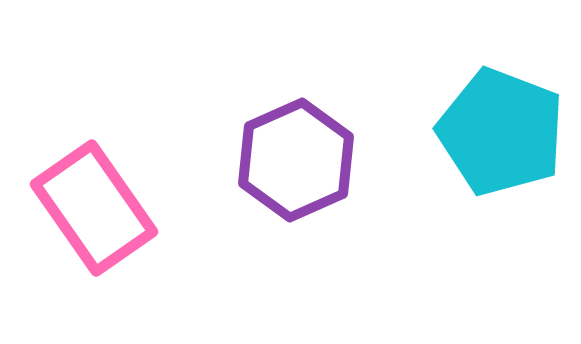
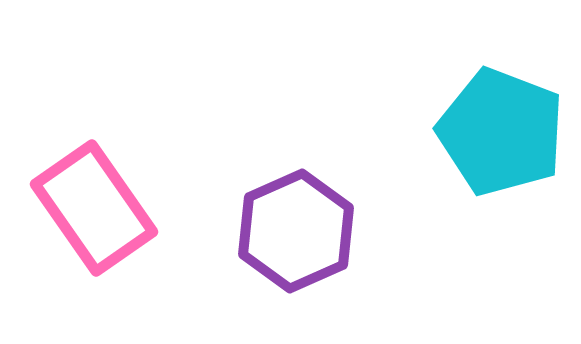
purple hexagon: moved 71 px down
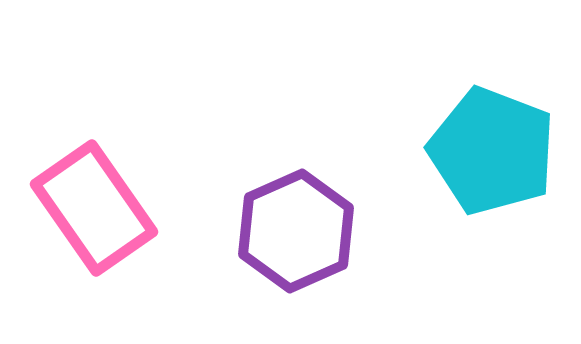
cyan pentagon: moved 9 px left, 19 px down
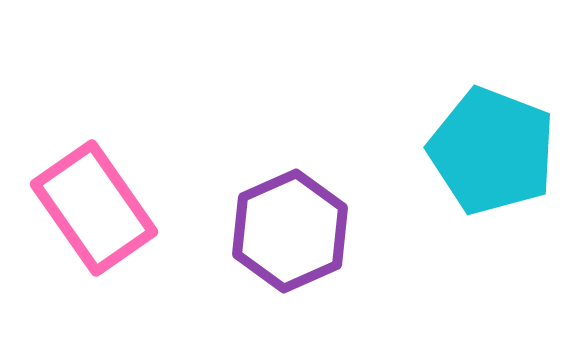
purple hexagon: moved 6 px left
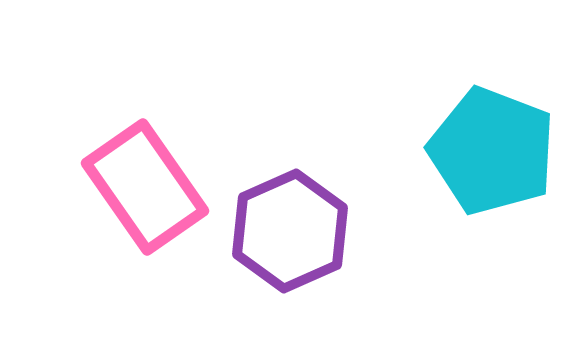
pink rectangle: moved 51 px right, 21 px up
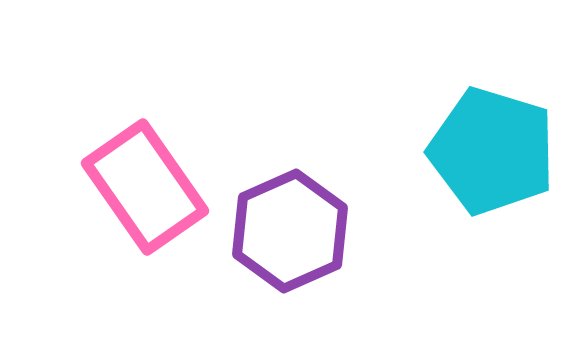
cyan pentagon: rotated 4 degrees counterclockwise
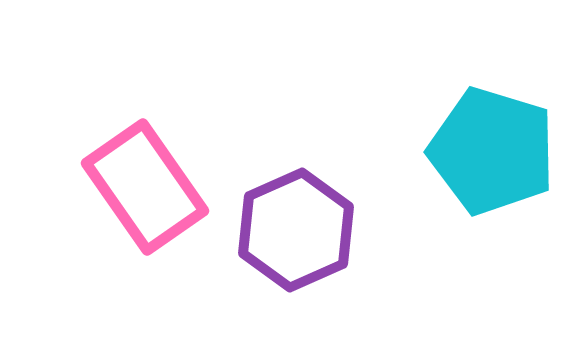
purple hexagon: moved 6 px right, 1 px up
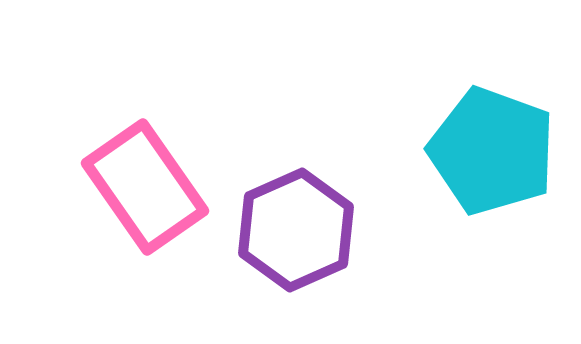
cyan pentagon: rotated 3 degrees clockwise
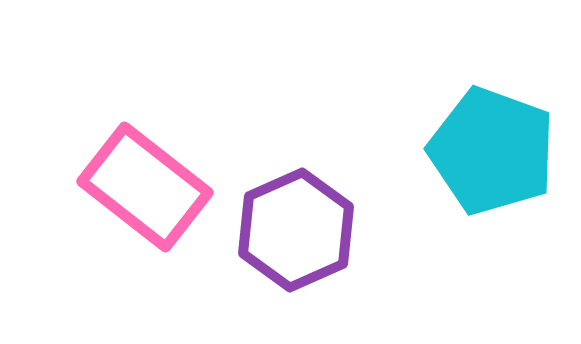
pink rectangle: rotated 17 degrees counterclockwise
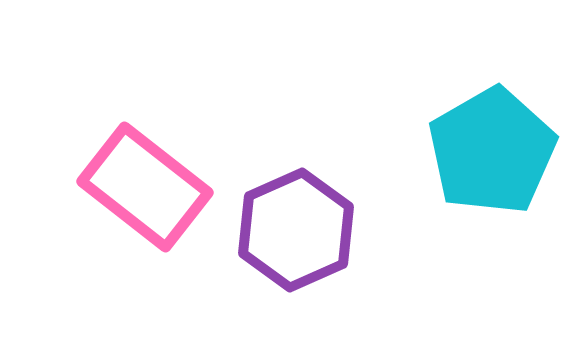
cyan pentagon: rotated 22 degrees clockwise
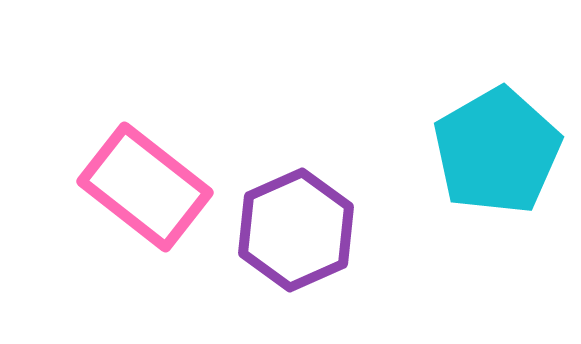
cyan pentagon: moved 5 px right
